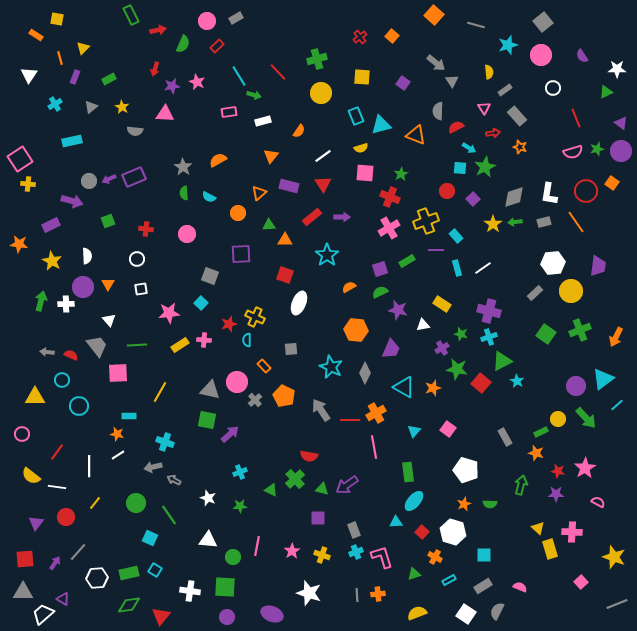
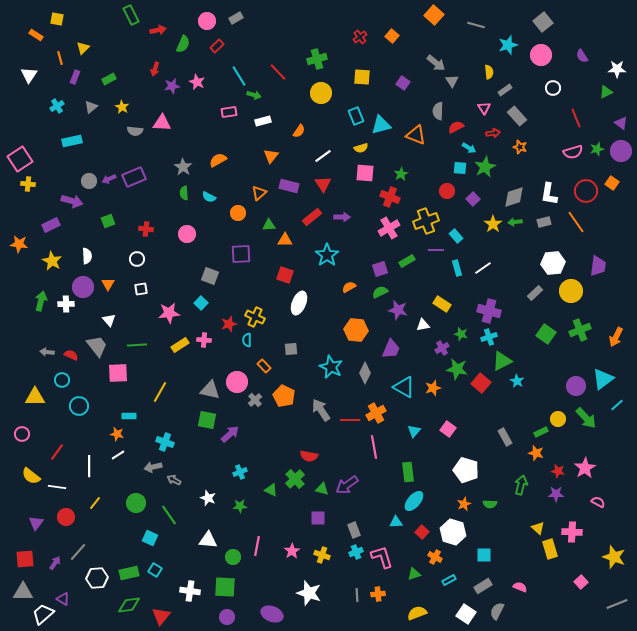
cyan cross at (55, 104): moved 2 px right, 2 px down
pink triangle at (165, 114): moved 3 px left, 9 px down
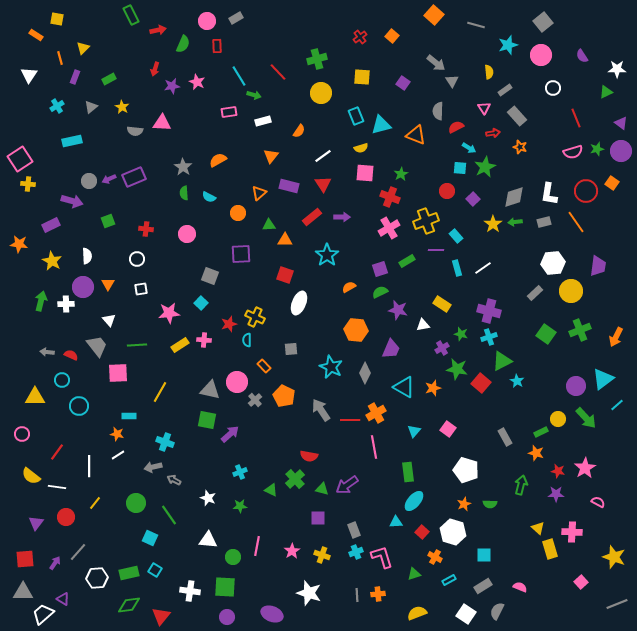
red rectangle at (217, 46): rotated 48 degrees counterclockwise
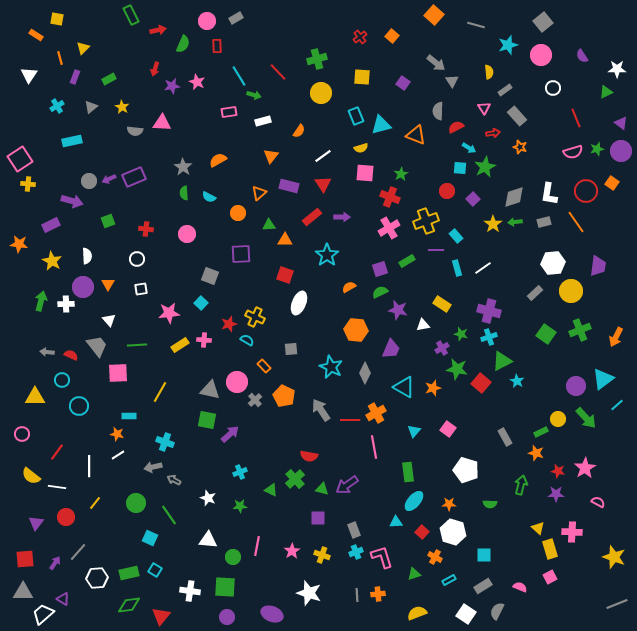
cyan semicircle at (247, 340): rotated 120 degrees clockwise
orange star at (464, 504): moved 15 px left; rotated 24 degrees clockwise
pink square at (581, 582): moved 31 px left, 5 px up; rotated 16 degrees clockwise
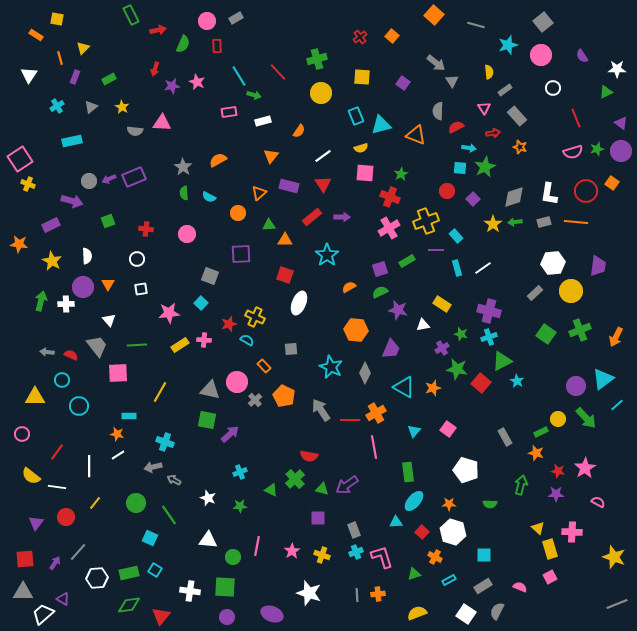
cyan arrow at (469, 148): rotated 24 degrees counterclockwise
yellow cross at (28, 184): rotated 16 degrees clockwise
orange line at (576, 222): rotated 50 degrees counterclockwise
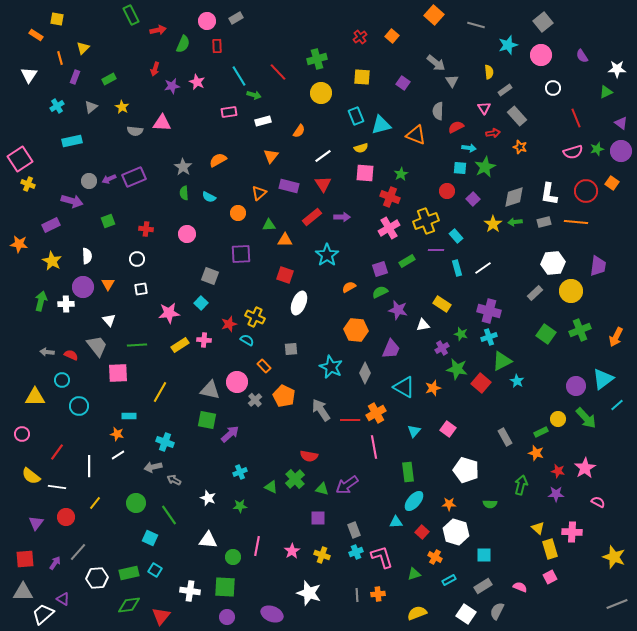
green triangle at (271, 490): moved 3 px up
white hexagon at (453, 532): moved 3 px right
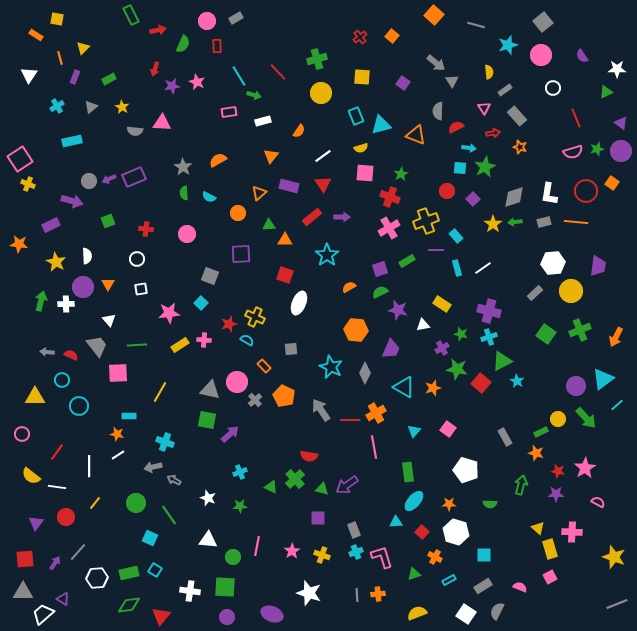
yellow star at (52, 261): moved 4 px right, 1 px down
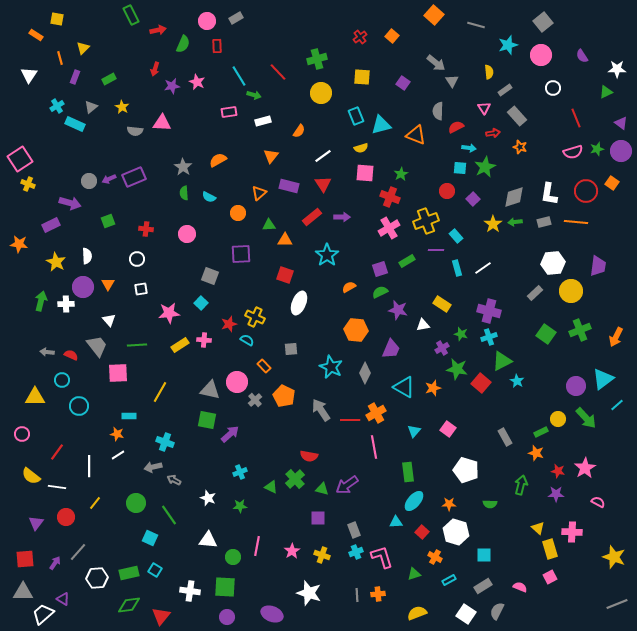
cyan rectangle at (72, 141): moved 3 px right, 17 px up; rotated 36 degrees clockwise
purple arrow at (72, 201): moved 2 px left, 2 px down
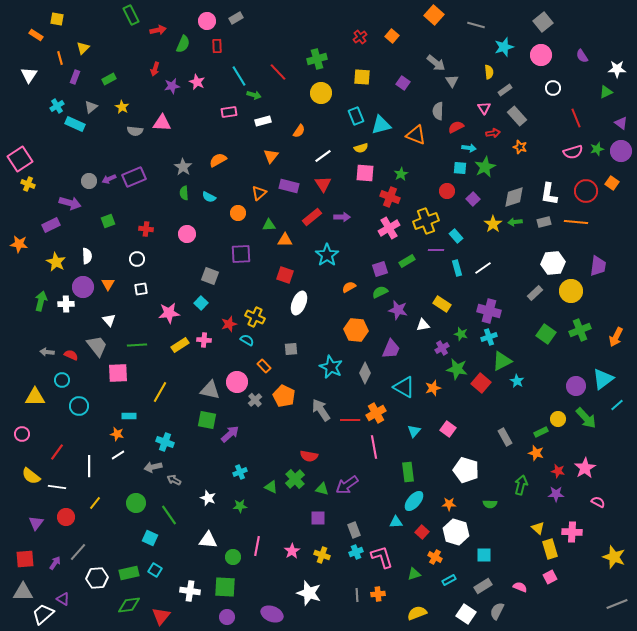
cyan star at (508, 45): moved 4 px left, 2 px down
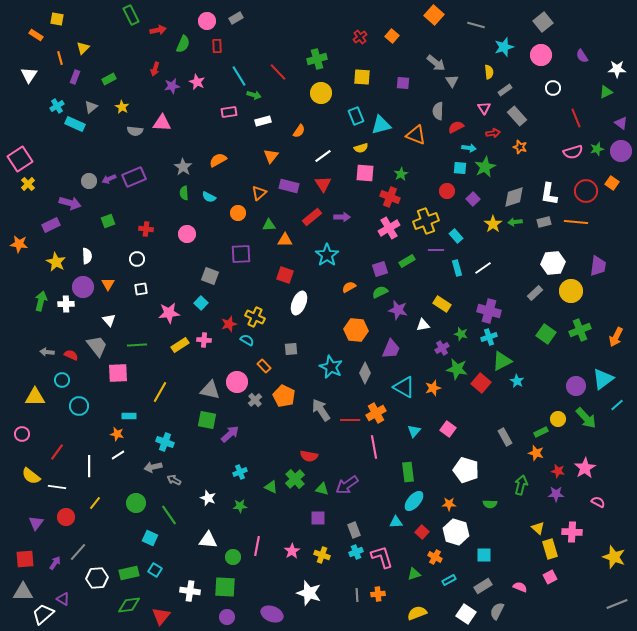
purple square at (403, 83): rotated 32 degrees counterclockwise
yellow cross at (28, 184): rotated 24 degrees clockwise
